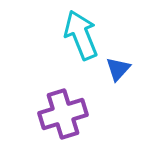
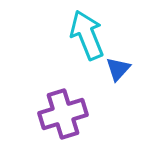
cyan arrow: moved 6 px right
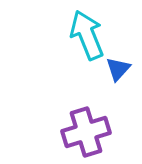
purple cross: moved 23 px right, 18 px down
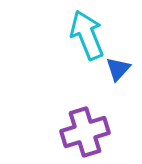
purple cross: moved 1 px left
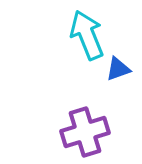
blue triangle: rotated 28 degrees clockwise
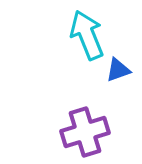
blue triangle: moved 1 px down
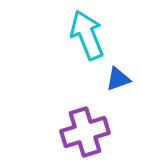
blue triangle: moved 9 px down
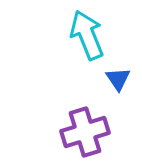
blue triangle: rotated 44 degrees counterclockwise
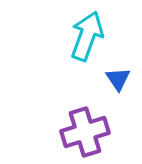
cyan arrow: moved 1 px down; rotated 42 degrees clockwise
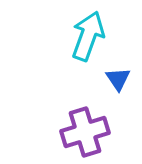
cyan arrow: moved 1 px right
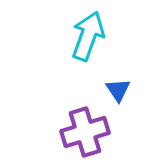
blue triangle: moved 11 px down
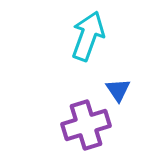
purple cross: moved 1 px right, 7 px up
